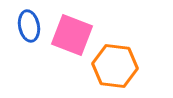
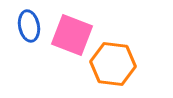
orange hexagon: moved 2 px left, 2 px up
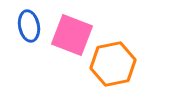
orange hexagon: rotated 18 degrees counterclockwise
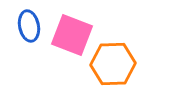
orange hexagon: rotated 9 degrees clockwise
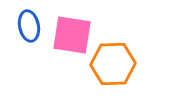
pink square: rotated 12 degrees counterclockwise
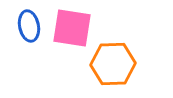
pink square: moved 7 px up
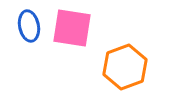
orange hexagon: moved 12 px right, 3 px down; rotated 18 degrees counterclockwise
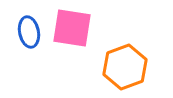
blue ellipse: moved 6 px down
